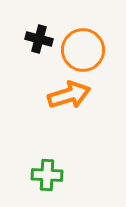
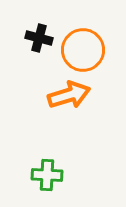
black cross: moved 1 px up
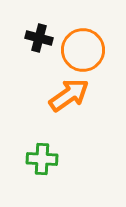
orange arrow: rotated 18 degrees counterclockwise
green cross: moved 5 px left, 16 px up
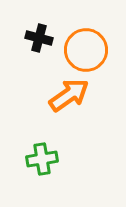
orange circle: moved 3 px right
green cross: rotated 12 degrees counterclockwise
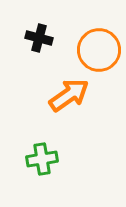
orange circle: moved 13 px right
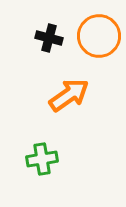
black cross: moved 10 px right
orange circle: moved 14 px up
